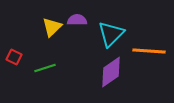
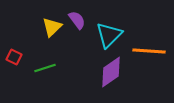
purple semicircle: rotated 54 degrees clockwise
cyan triangle: moved 2 px left, 1 px down
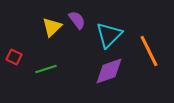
orange line: rotated 60 degrees clockwise
green line: moved 1 px right, 1 px down
purple diamond: moved 2 px left, 1 px up; rotated 16 degrees clockwise
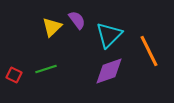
red square: moved 18 px down
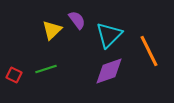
yellow triangle: moved 3 px down
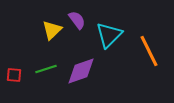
purple diamond: moved 28 px left
red square: rotated 21 degrees counterclockwise
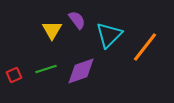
yellow triangle: rotated 15 degrees counterclockwise
orange line: moved 4 px left, 4 px up; rotated 64 degrees clockwise
red square: rotated 28 degrees counterclockwise
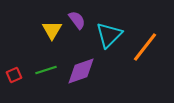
green line: moved 1 px down
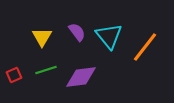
purple semicircle: moved 12 px down
yellow triangle: moved 10 px left, 7 px down
cyan triangle: moved 1 px down; rotated 24 degrees counterclockwise
purple diamond: moved 6 px down; rotated 12 degrees clockwise
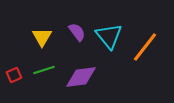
green line: moved 2 px left
